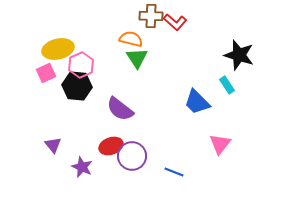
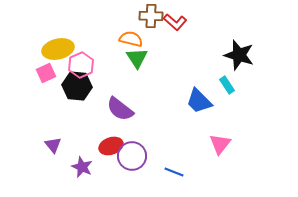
blue trapezoid: moved 2 px right, 1 px up
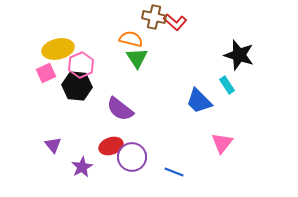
brown cross: moved 3 px right, 1 px down; rotated 10 degrees clockwise
pink triangle: moved 2 px right, 1 px up
purple circle: moved 1 px down
purple star: rotated 20 degrees clockwise
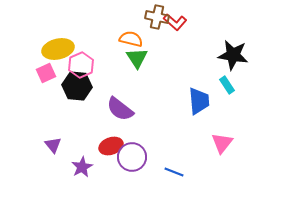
brown cross: moved 3 px right
black star: moved 6 px left; rotated 8 degrees counterclockwise
blue trapezoid: rotated 140 degrees counterclockwise
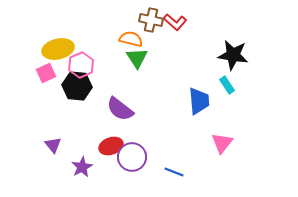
brown cross: moved 6 px left, 3 px down
